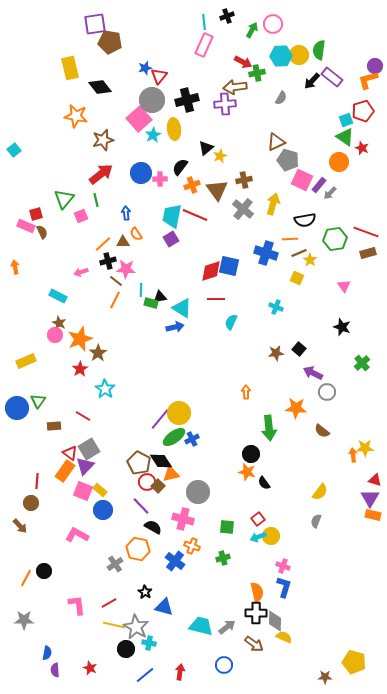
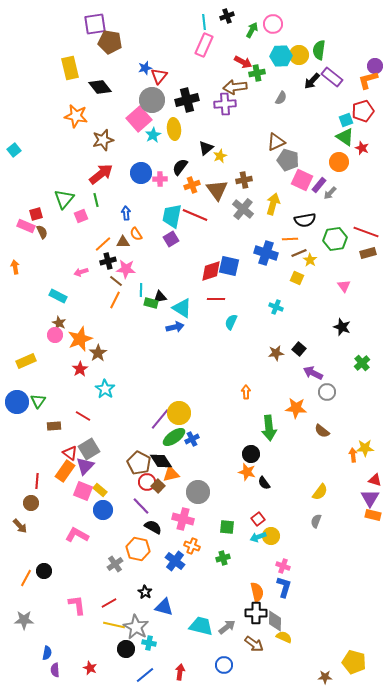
blue circle at (17, 408): moved 6 px up
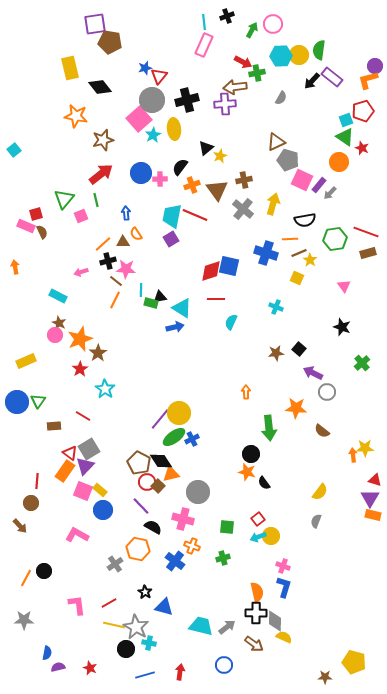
purple semicircle at (55, 670): moved 3 px right, 3 px up; rotated 80 degrees clockwise
blue line at (145, 675): rotated 24 degrees clockwise
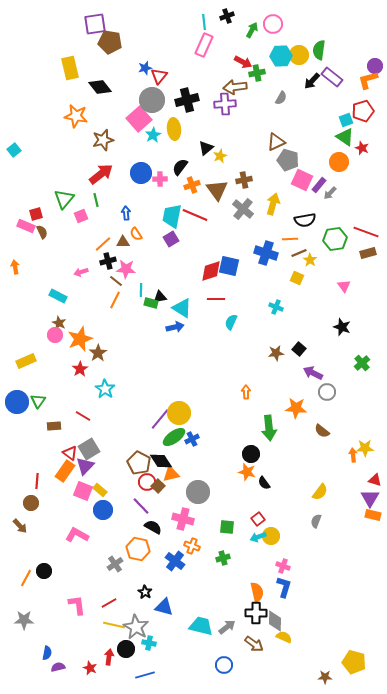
red arrow at (180, 672): moved 71 px left, 15 px up
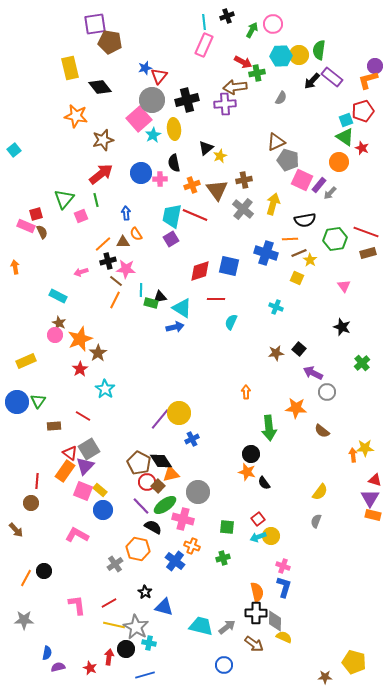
black semicircle at (180, 167): moved 6 px left, 4 px up; rotated 48 degrees counterclockwise
red diamond at (211, 271): moved 11 px left
green ellipse at (174, 437): moved 9 px left, 68 px down
brown arrow at (20, 526): moved 4 px left, 4 px down
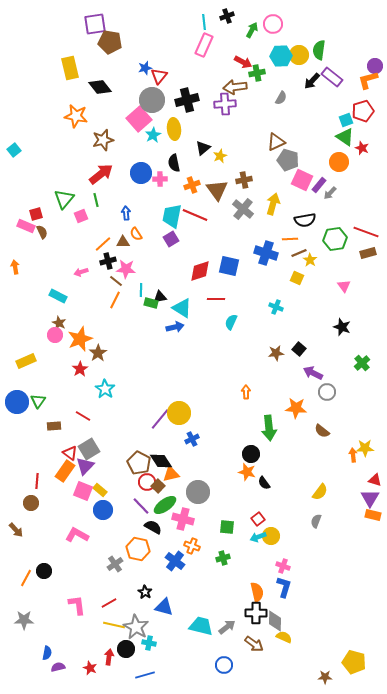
black triangle at (206, 148): moved 3 px left
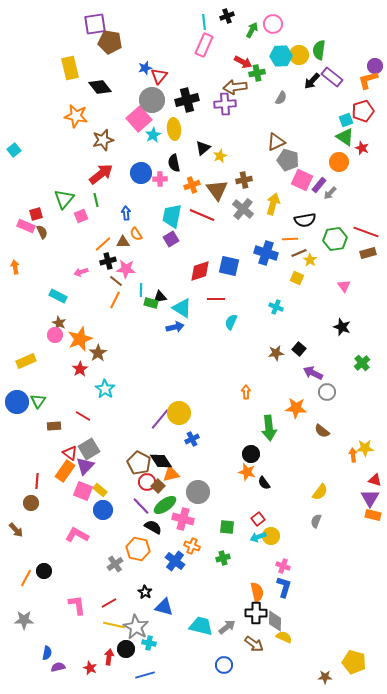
red line at (195, 215): moved 7 px right
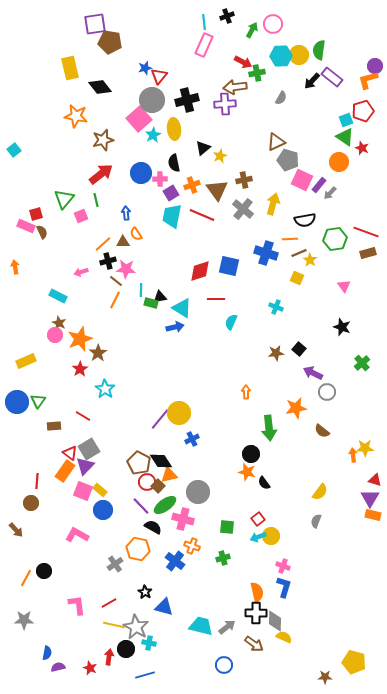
purple square at (171, 239): moved 46 px up
orange star at (296, 408): rotated 15 degrees counterclockwise
orange triangle at (171, 474): moved 2 px left, 1 px down
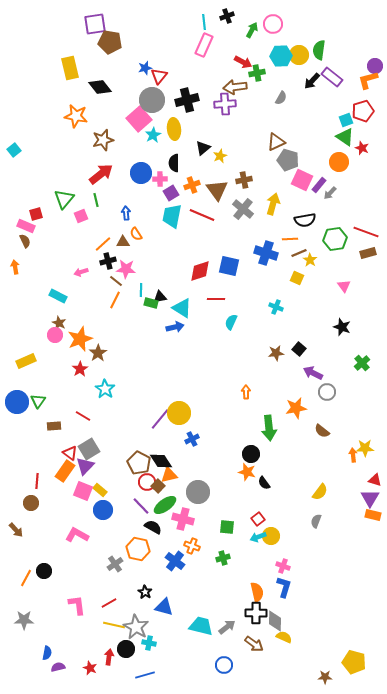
black semicircle at (174, 163): rotated 12 degrees clockwise
brown semicircle at (42, 232): moved 17 px left, 9 px down
